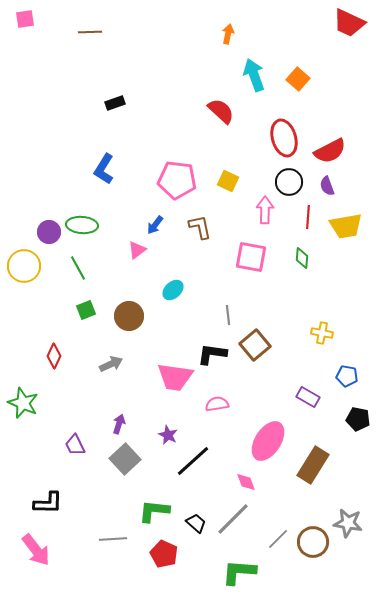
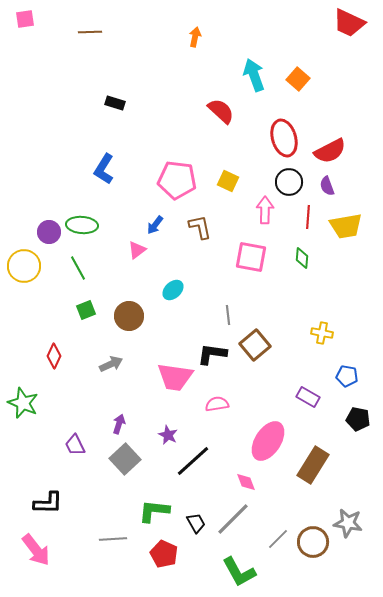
orange arrow at (228, 34): moved 33 px left, 3 px down
black rectangle at (115, 103): rotated 36 degrees clockwise
black trapezoid at (196, 523): rotated 20 degrees clockwise
green L-shape at (239, 572): rotated 123 degrees counterclockwise
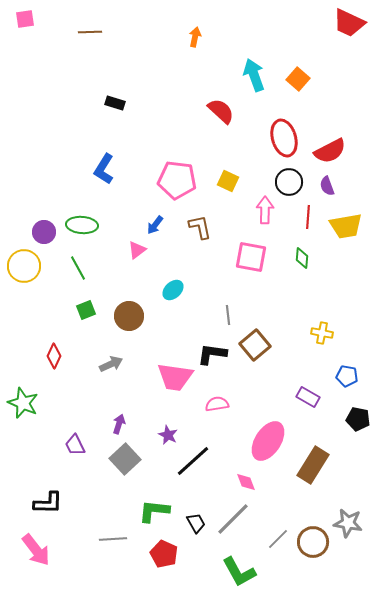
purple circle at (49, 232): moved 5 px left
